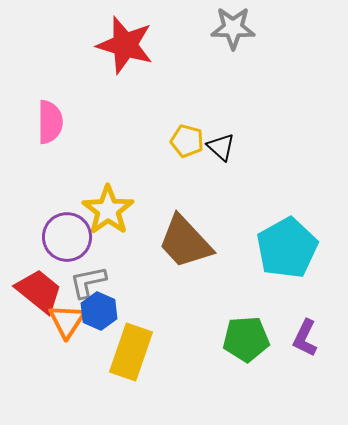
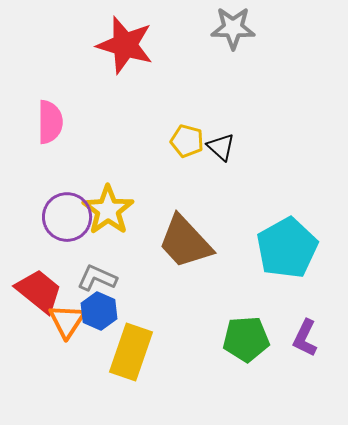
purple circle: moved 20 px up
gray L-shape: moved 9 px right, 4 px up; rotated 36 degrees clockwise
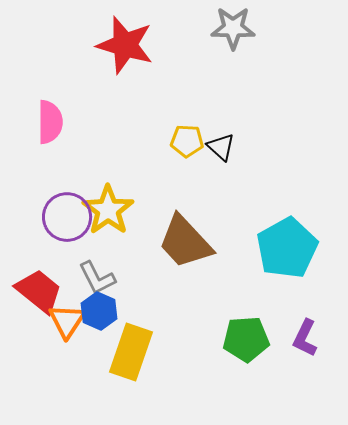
yellow pentagon: rotated 12 degrees counterclockwise
gray L-shape: rotated 141 degrees counterclockwise
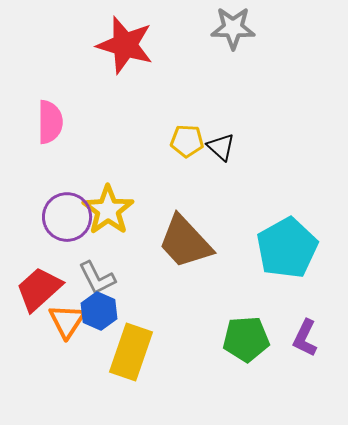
red trapezoid: moved 2 px up; rotated 81 degrees counterclockwise
